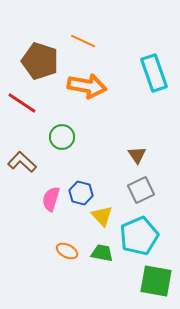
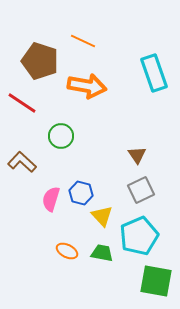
green circle: moved 1 px left, 1 px up
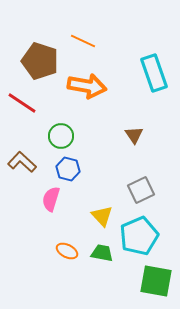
brown triangle: moved 3 px left, 20 px up
blue hexagon: moved 13 px left, 24 px up
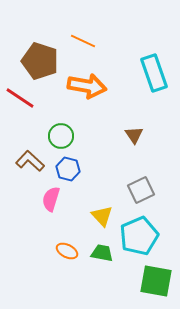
red line: moved 2 px left, 5 px up
brown L-shape: moved 8 px right, 1 px up
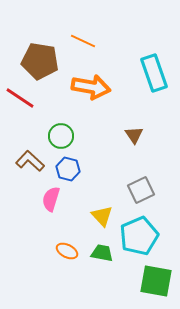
brown pentagon: rotated 9 degrees counterclockwise
orange arrow: moved 4 px right, 1 px down
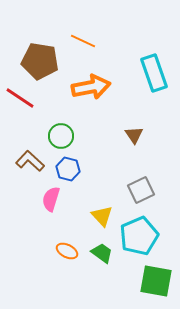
orange arrow: rotated 21 degrees counterclockwise
green trapezoid: rotated 25 degrees clockwise
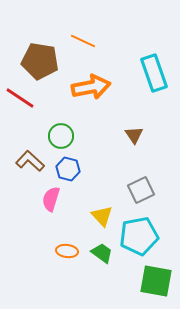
cyan pentagon: rotated 12 degrees clockwise
orange ellipse: rotated 20 degrees counterclockwise
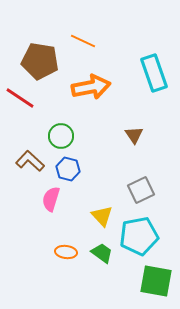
orange ellipse: moved 1 px left, 1 px down
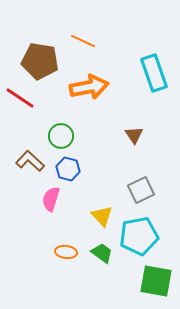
orange arrow: moved 2 px left
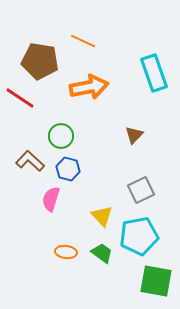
brown triangle: rotated 18 degrees clockwise
